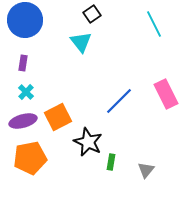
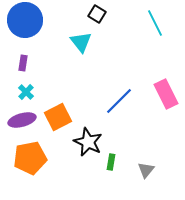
black square: moved 5 px right; rotated 24 degrees counterclockwise
cyan line: moved 1 px right, 1 px up
purple ellipse: moved 1 px left, 1 px up
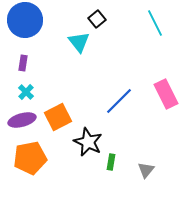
black square: moved 5 px down; rotated 18 degrees clockwise
cyan triangle: moved 2 px left
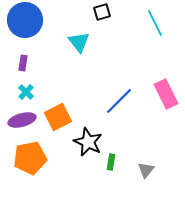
black square: moved 5 px right, 7 px up; rotated 24 degrees clockwise
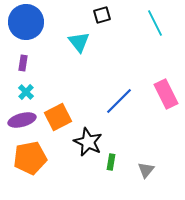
black square: moved 3 px down
blue circle: moved 1 px right, 2 px down
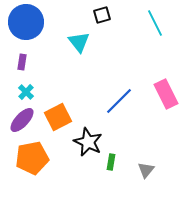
purple rectangle: moved 1 px left, 1 px up
purple ellipse: rotated 32 degrees counterclockwise
orange pentagon: moved 2 px right
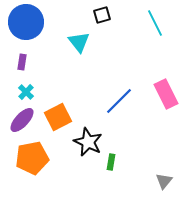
gray triangle: moved 18 px right, 11 px down
